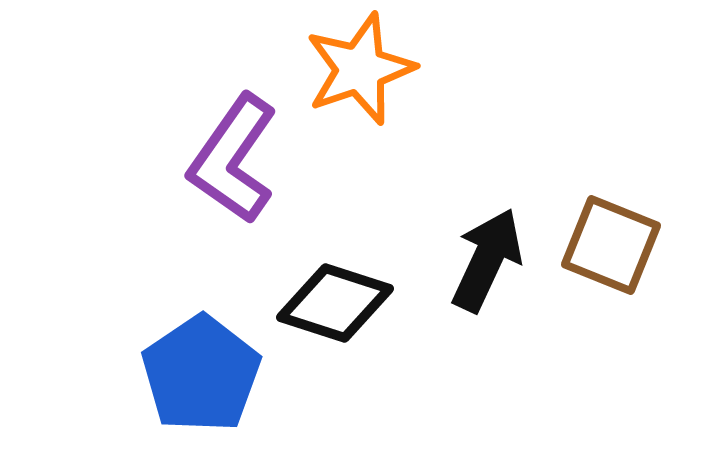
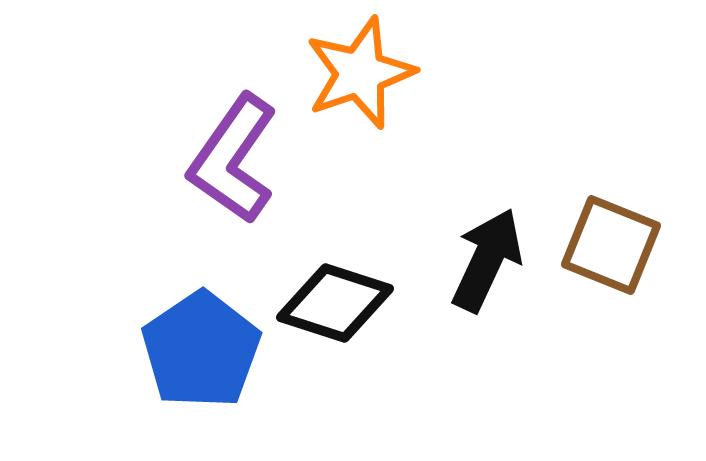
orange star: moved 4 px down
blue pentagon: moved 24 px up
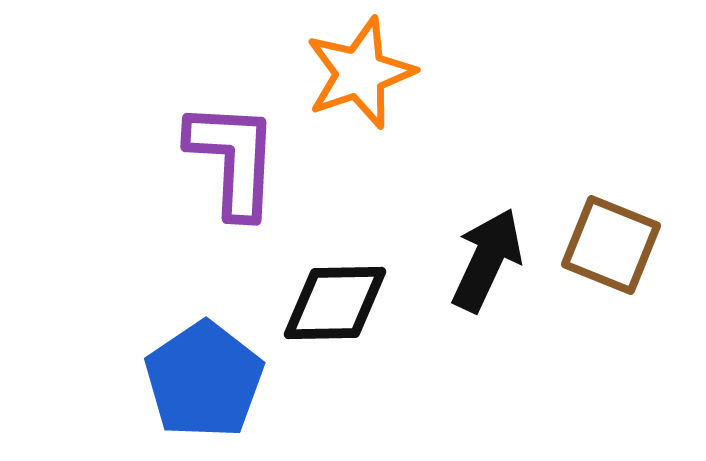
purple L-shape: rotated 148 degrees clockwise
black diamond: rotated 19 degrees counterclockwise
blue pentagon: moved 3 px right, 30 px down
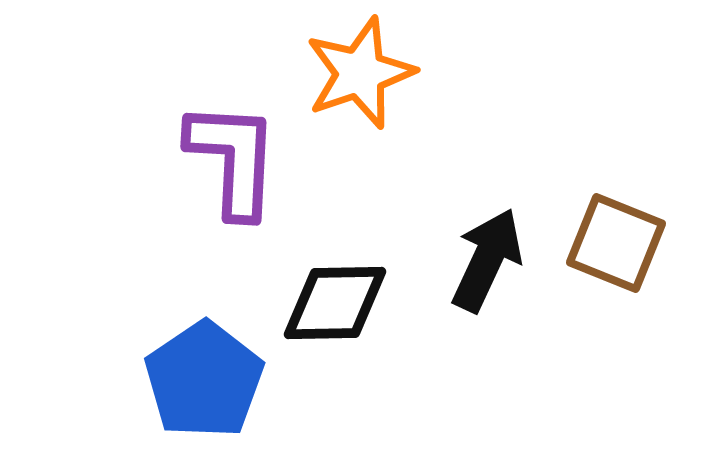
brown square: moved 5 px right, 2 px up
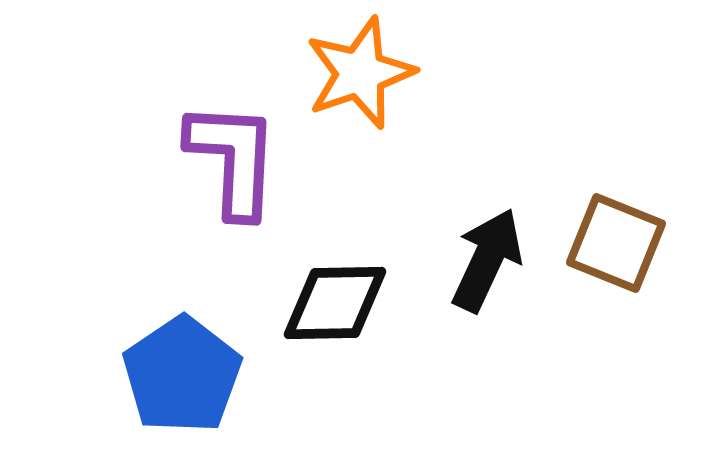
blue pentagon: moved 22 px left, 5 px up
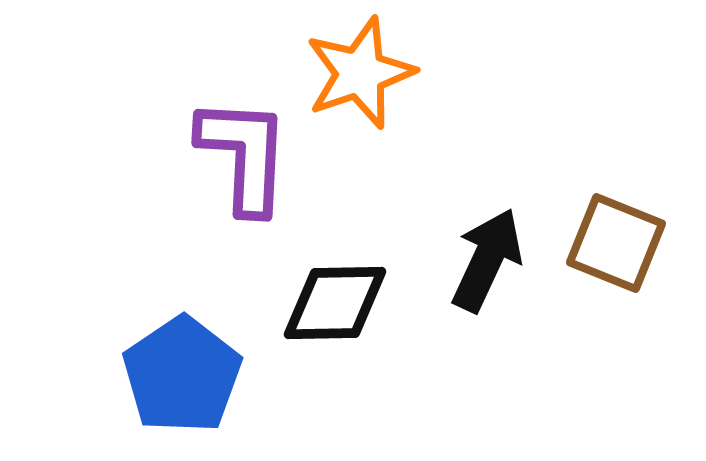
purple L-shape: moved 11 px right, 4 px up
